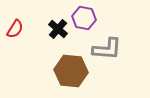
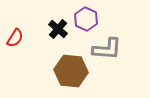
purple hexagon: moved 2 px right, 1 px down; rotated 15 degrees clockwise
red semicircle: moved 9 px down
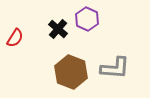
purple hexagon: moved 1 px right
gray L-shape: moved 8 px right, 19 px down
brown hexagon: moved 1 px down; rotated 16 degrees clockwise
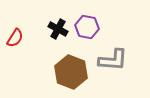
purple hexagon: moved 8 px down; rotated 15 degrees counterclockwise
black cross: rotated 12 degrees counterclockwise
gray L-shape: moved 2 px left, 8 px up
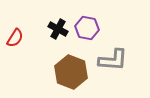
purple hexagon: moved 1 px down
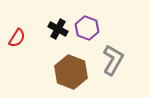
purple hexagon: rotated 10 degrees clockwise
red semicircle: moved 2 px right
gray L-shape: rotated 64 degrees counterclockwise
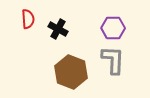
purple hexagon: moved 26 px right; rotated 20 degrees counterclockwise
red semicircle: moved 11 px right, 19 px up; rotated 36 degrees counterclockwise
gray L-shape: rotated 28 degrees counterclockwise
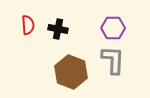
red semicircle: moved 6 px down
black cross: rotated 18 degrees counterclockwise
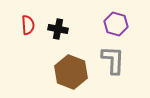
purple hexagon: moved 3 px right, 4 px up; rotated 15 degrees clockwise
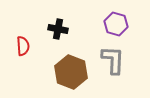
red semicircle: moved 5 px left, 21 px down
